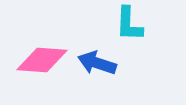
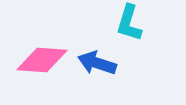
cyan L-shape: moved 1 px up; rotated 15 degrees clockwise
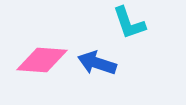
cyan L-shape: rotated 36 degrees counterclockwise
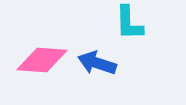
cyan L-shape: rotated 18 degrees clockwise
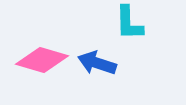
pink diamond: rotated 12 degrees clockwise
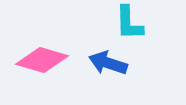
blue arrow: moved 11 px right
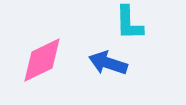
pink diamond: rotated 42 degrees counterclockwise
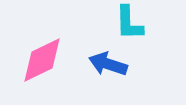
blue arrow: moved 1 px down
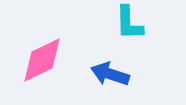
blue arrow: moved 2 px right, 10 px down
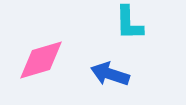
pink diamond: moved 1 px left; rotated 9 degrees clockwise
